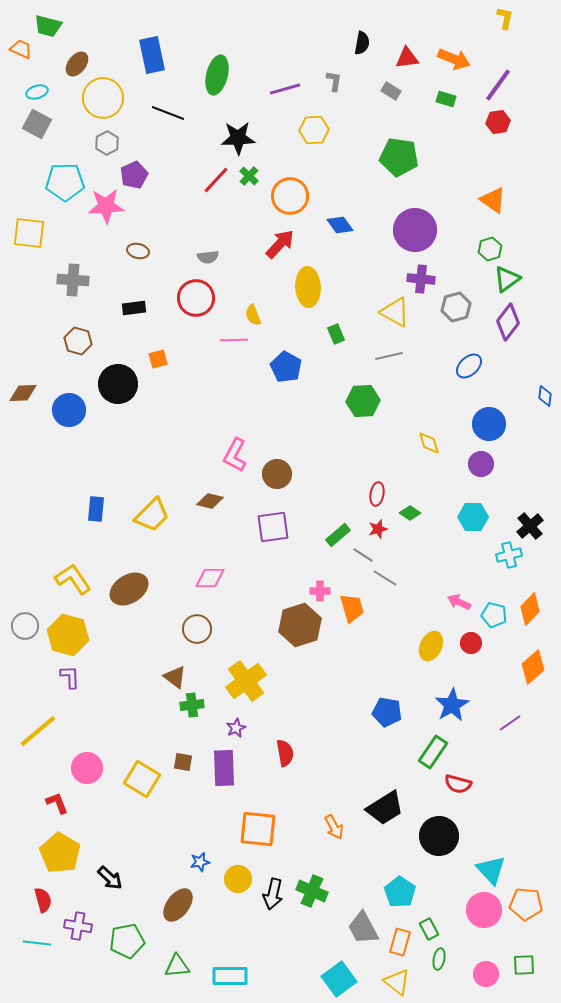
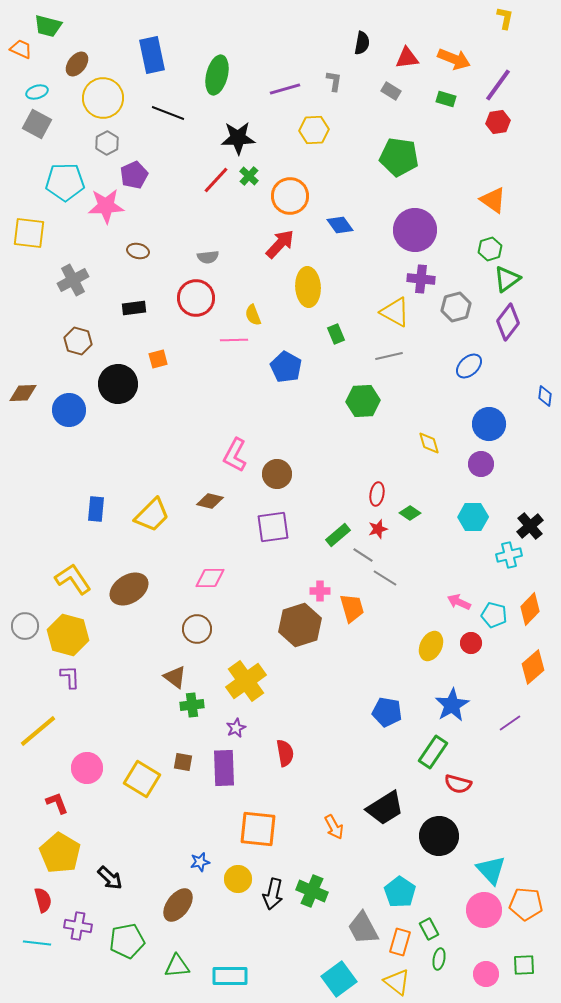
gray cross at (73, 280): rotated 32 degrees counterclockwise
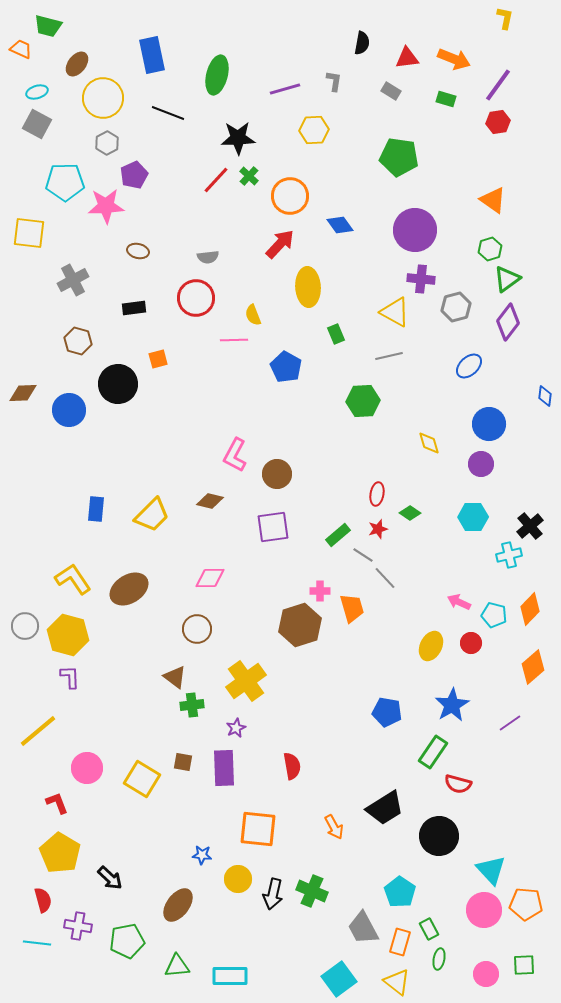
gray line at (385, 578): rotated 15 degrees clockwise
red semicircle at (285, 753): moved 7 px right, 13 px down
blue star at (200, 862): moved 2 px right, 7 px up; rotated 18 degrees clockwise
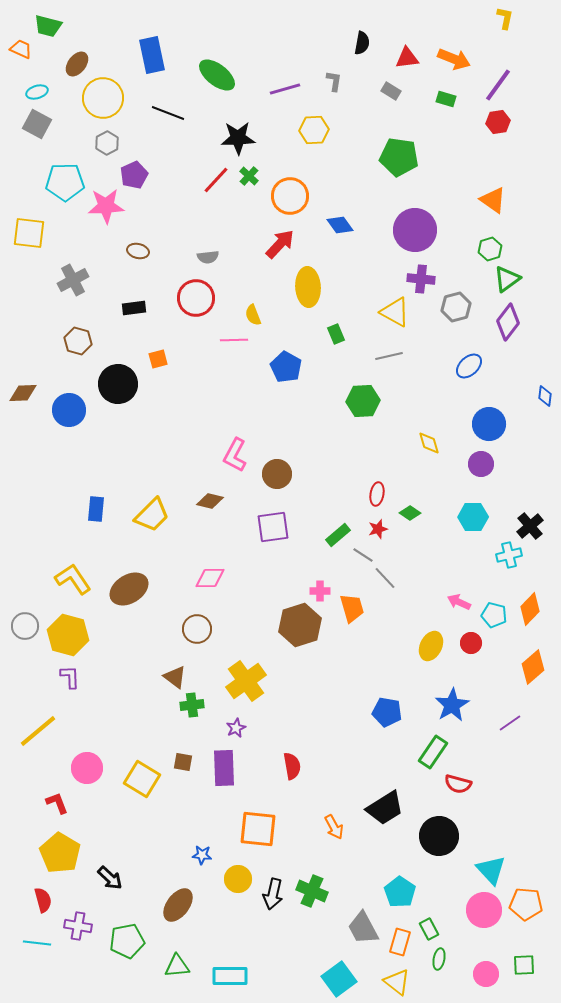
green ellipse at (217, 75): rotated 66 degrees counterclockwise
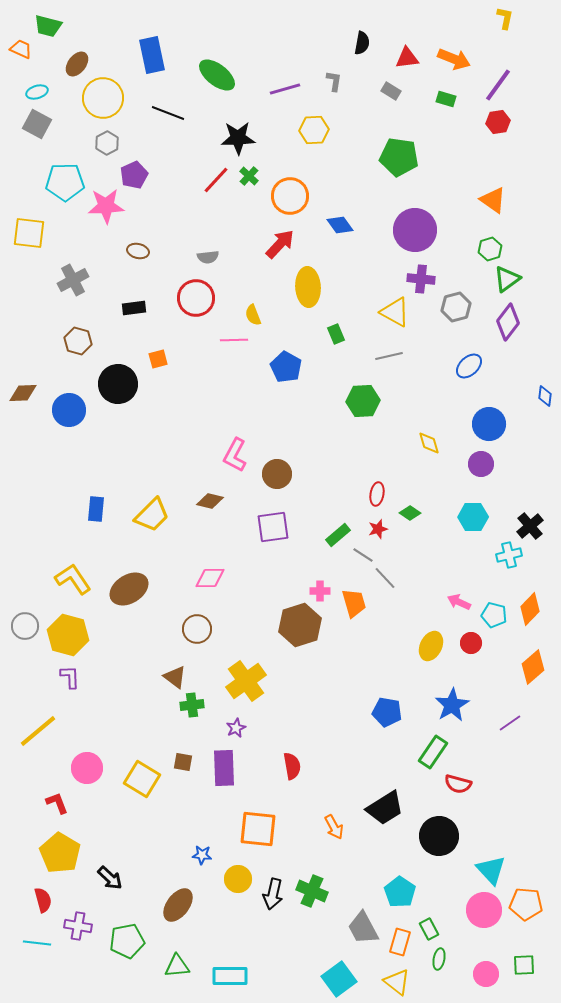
orange trapezoid at (352, 608): moved 2 px right, 5 px up
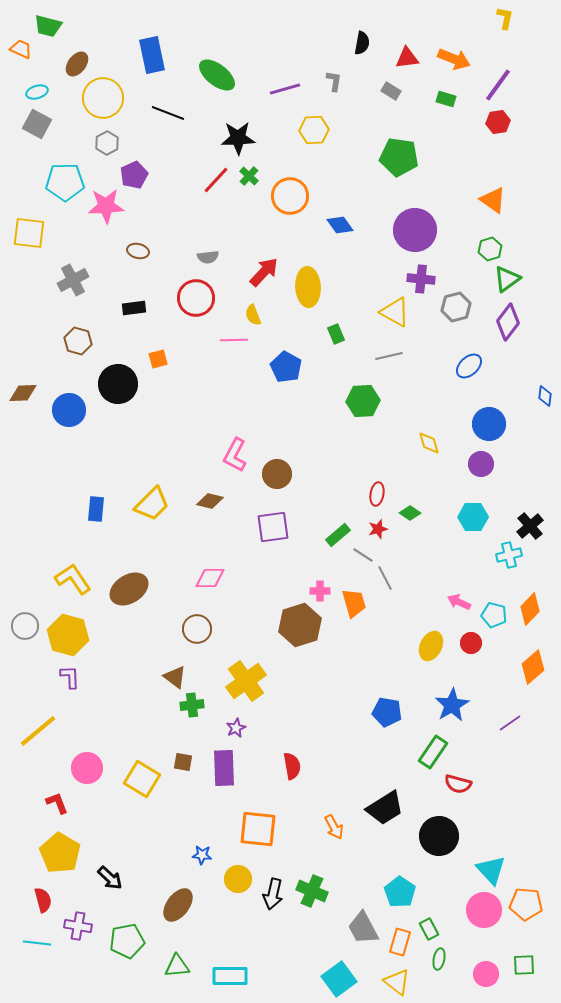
red arrow at (280, 244): moved 16 px left, 28 px down
yellow trapezoid at (152, 515): moved 11 px up
gray line at (385, 578): rotated 15 degrees clockwise
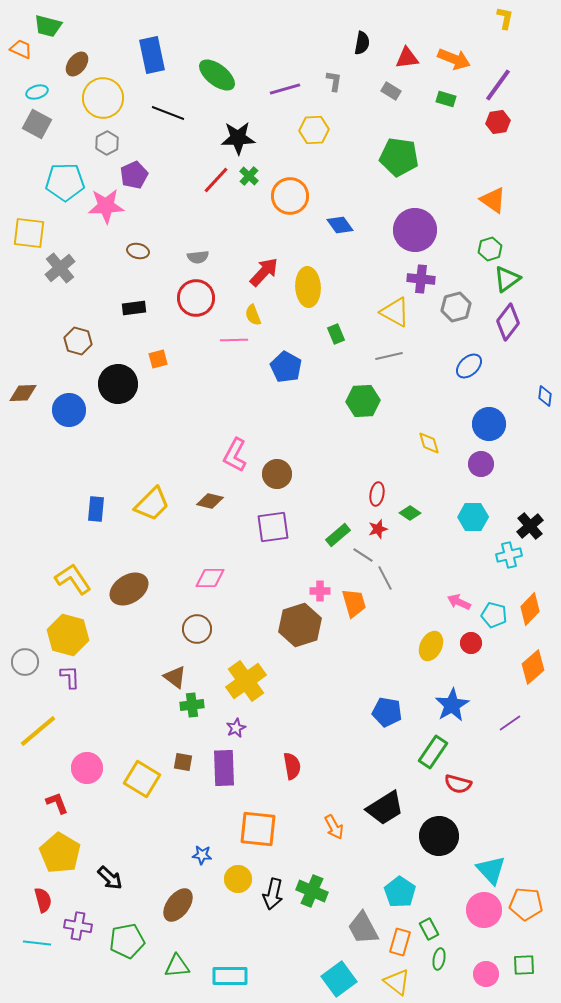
gray semicircle at (208, 257): moved 10 px left
gray cross at (73, 280): moved 13 px left, 12 px up; rotated 12 degrees counterclockwise
gray circle at (25, 626): moved 36 px down
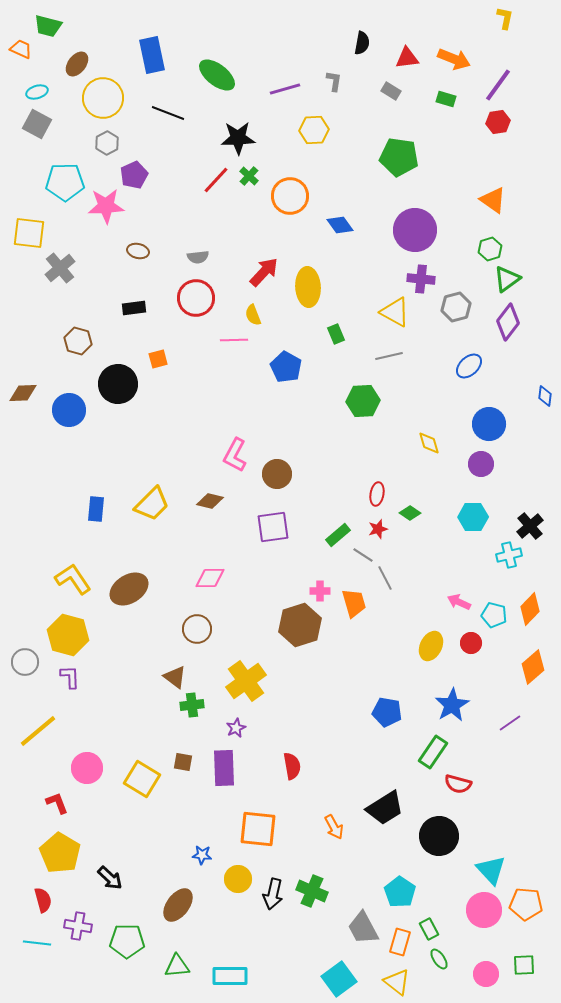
green pentagon at (127, 941): rotated 12 degrees clockwise
green ellipse at (439, 959): rotated 45 degrees counterclockwise
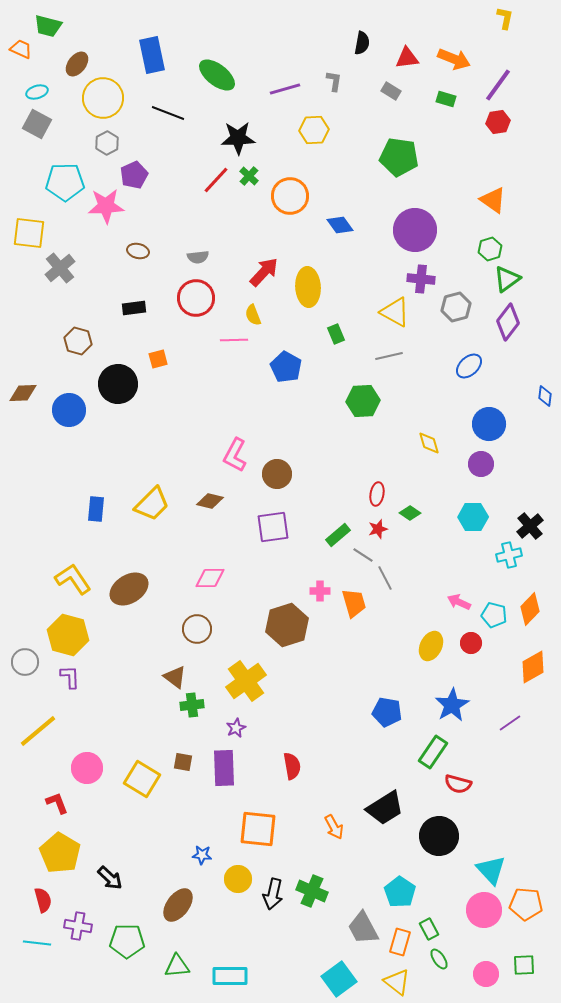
brown hexagon at (300, 625): moved 13 px left
orange diamond at (533, 667): rotated 12 degrees clockwise
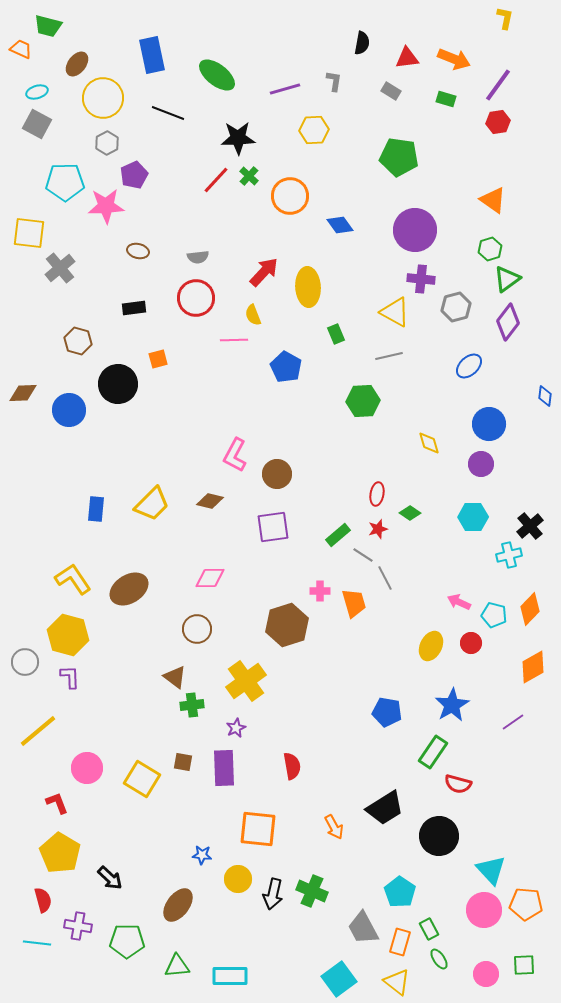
purple line at (510, 723): moved 3 px right, 1 px up
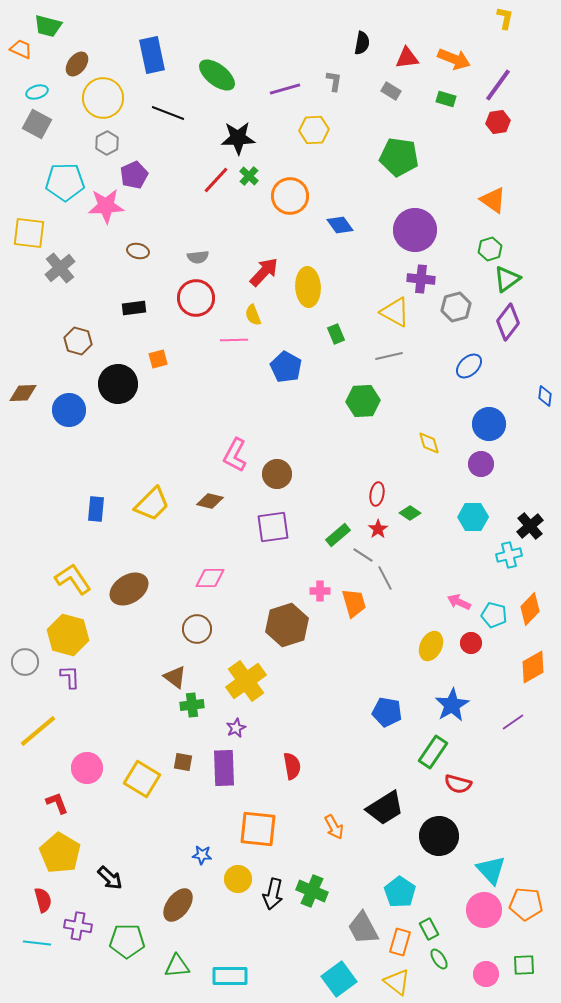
red star at (378, 529): rotated 18 degrees counterclockwise
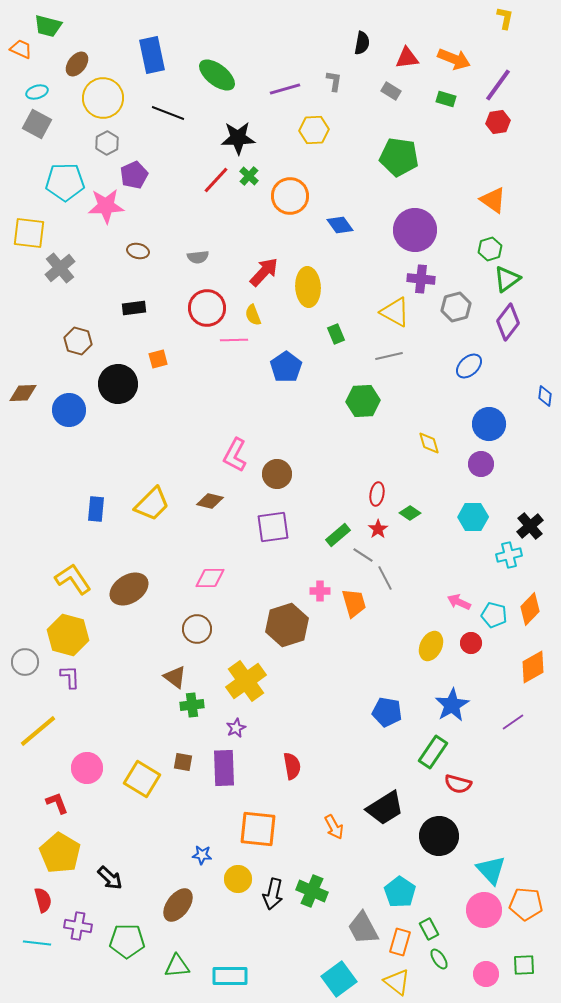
red circle at (196, 298): moved 11 px right, 10 px down
blue pentagon at (286, 367): rotated 8 degrees clockwise
